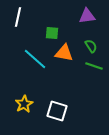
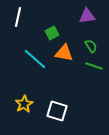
green square: rotated 32 degrees counterclockwise
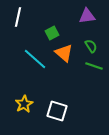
orange triangle: rotated 30 degrees clockwise
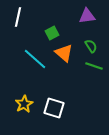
white square: moved 3 px left, 3 px up
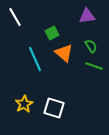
white line: moved 3 px left; rotated 42 degrees counterclockwise
cyan line: rotated 25 degrees clockwise
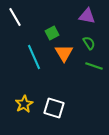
purple triangle: rotated 18 degrees clockwise
green semicircle: moved 2 px left, 3 px up
orange triangle: rotated 18 degrees clockwise
cyan line: moved 1 px left, 2 px up
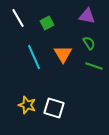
white line: moved 3 px right, 1 px down
green square: moved 5 px left, 10 px up
orange triangle: moved 1 px left, 1 px down
yellow star: moved 3 px right, 1 px down; rotated 24 degrees counterclockwise
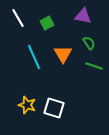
purple triangle: moved 4 px left
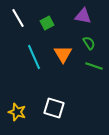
yellow star: moved 10 px left, 7 px down
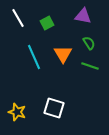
green line: moved 4 px left
